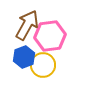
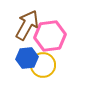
blue hexagon: moved 3 px right, 1 px down; rotated 15 degrees clockwise
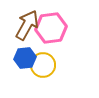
pink hexagon: moved 1 px right, 8 px up
blue hexagon: moved 2 px left
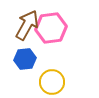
blue hexagon: moved 1 px down
yellow circle: moved 9 px right, 17 px down
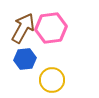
brown arrow: moved 4 px left, 3 px down
yellow circle: moved 2 px up
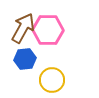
pink hexagon: moved 3 px left, 2 px down; rotated 8 degrees clockwise
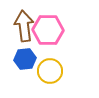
brown arrow: moved 1 px right, 2 px up; rotated 36 degrees counterclockwise
yellow circle: moved 2 px left, 9 px up
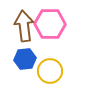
pink hexagon: moved 2 px right, 6 px up
